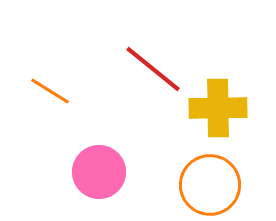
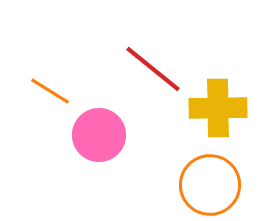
pink circle: moved 37 px up
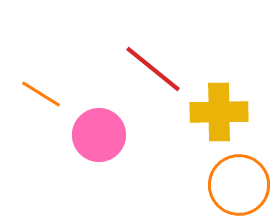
orange line: moved 9 px left, 3 px down
yellow cross: moved 1 px right, 4 px down
orange circle: moved 29 px right
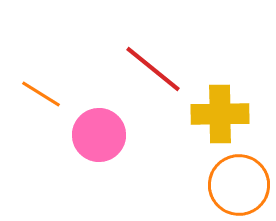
yellow cross: moved 1 px right, 2 px down
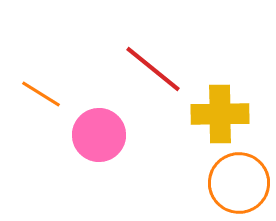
orange circle: moved 2 px up
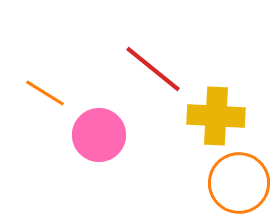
orange line: moved 4 px right, 1 px up
yellow cross: moved 4 px left, 2 px down; rotated 4 degrees clockwise
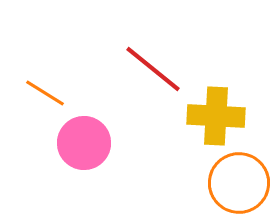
pink circle: moved 15 px left, 8 px down
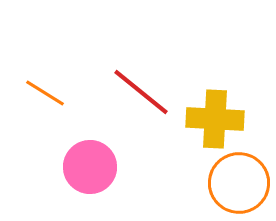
red line: moved 12 px left, 23 px down
yellow cross: moved 1 px left, 3 px down
pink circle: moved 6 px right, 24 px down
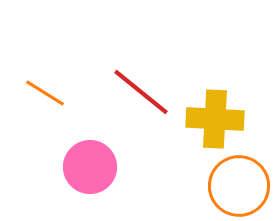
orange circle: moved 3 px down
